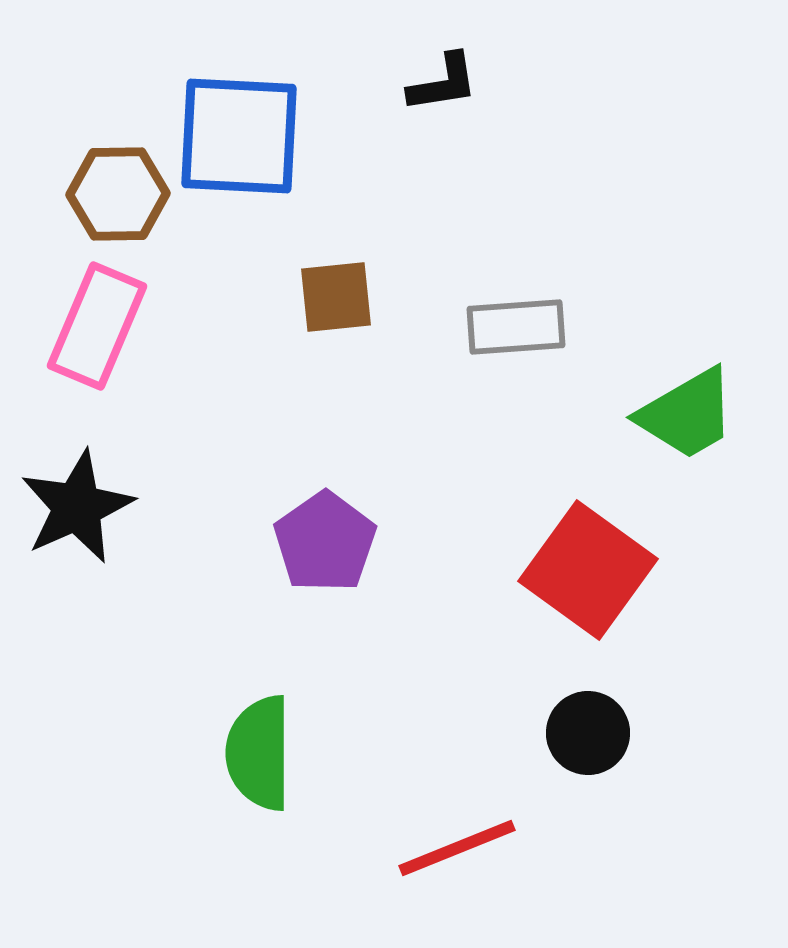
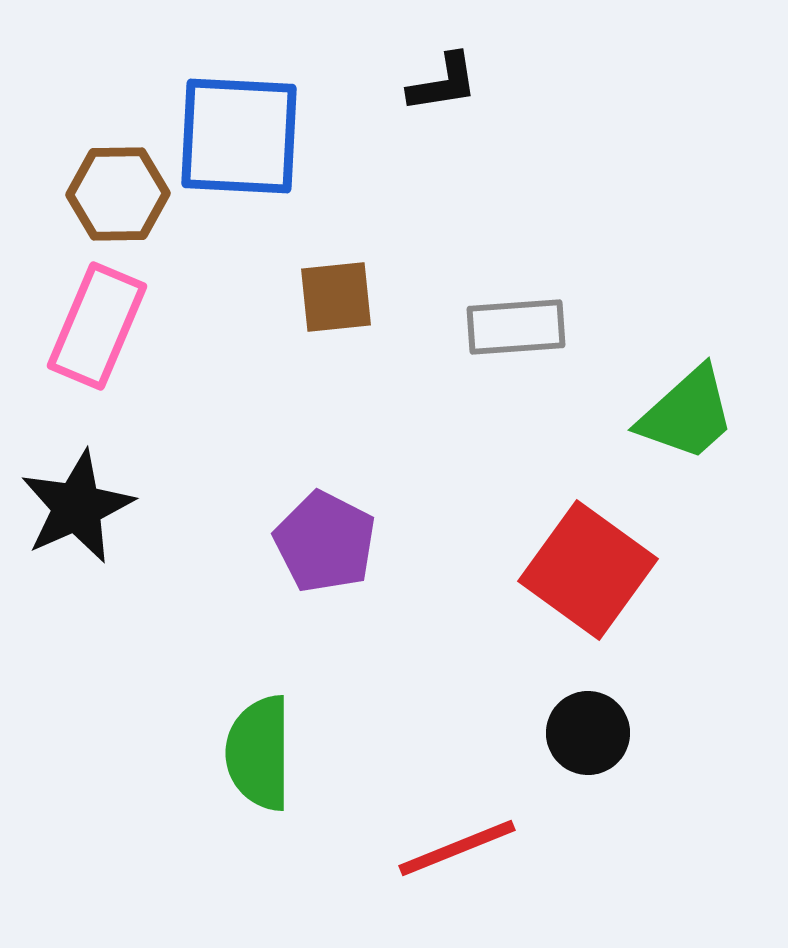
green trapezoid: rotated 12 degrees counterclockwise
purple pentagon: rotated 10 degrees counterclockwise
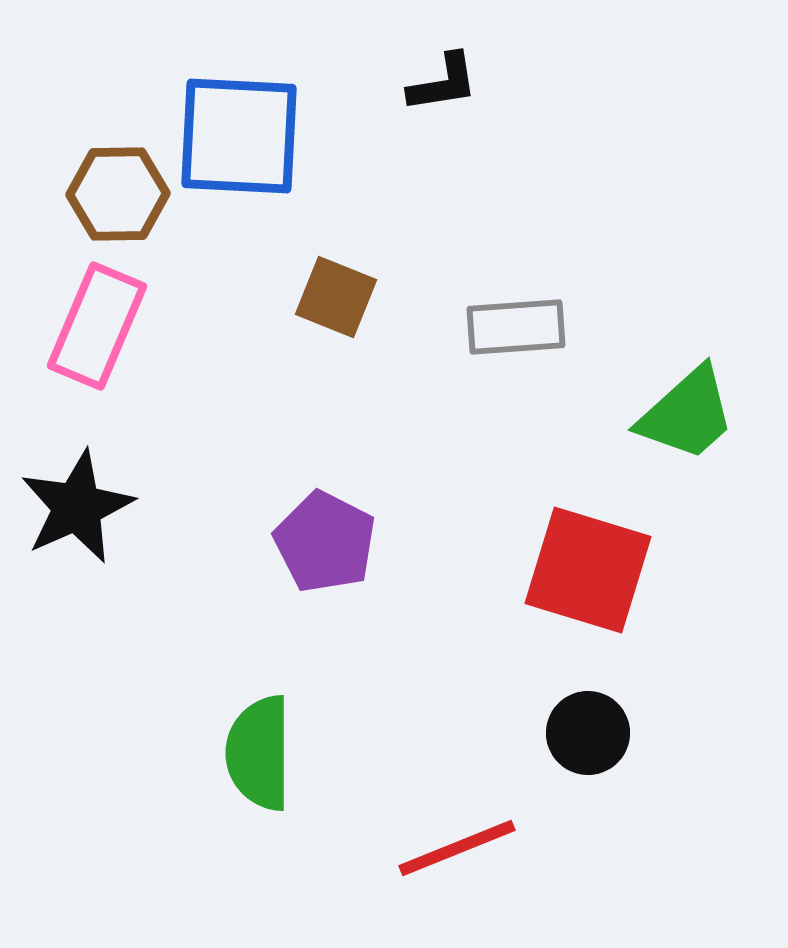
brown square: rotated 28 degrees clockwise
red square: rotated 19 degrees counterclockwise
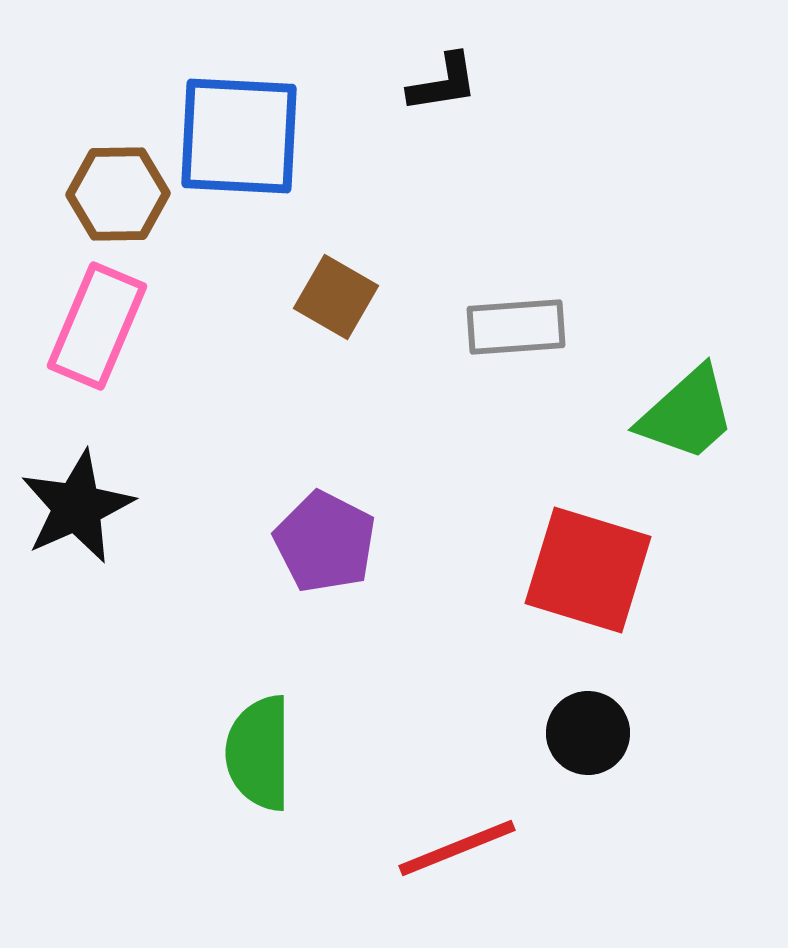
brown square: rotated 8 degrees clockwise
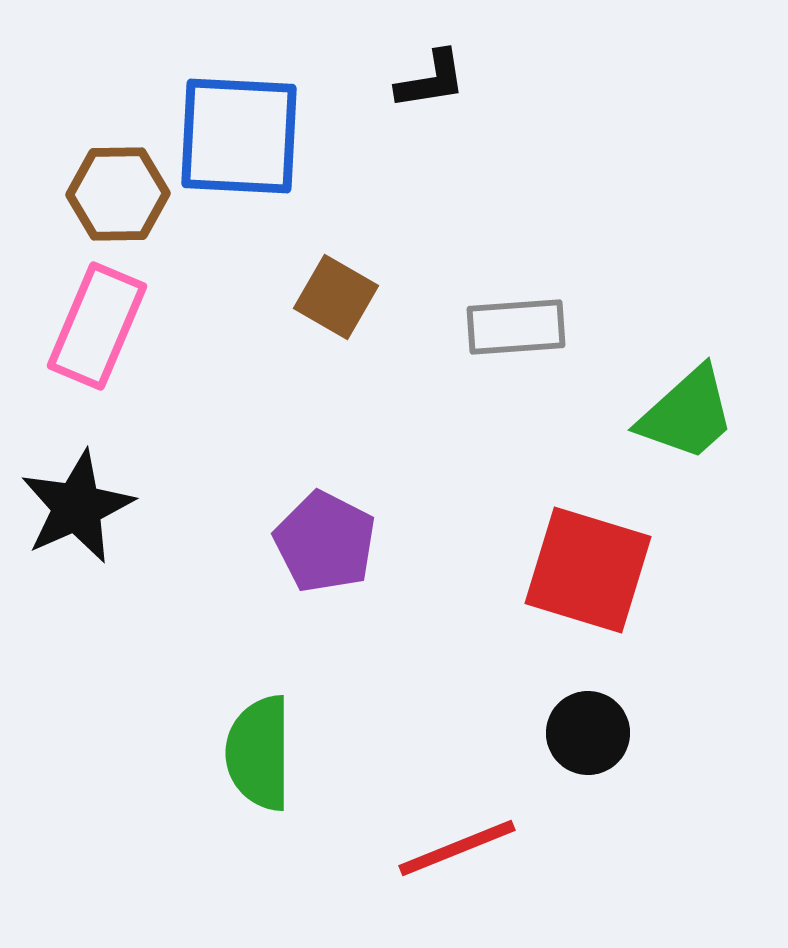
black L-shape: moved 12 px left, 3 px up
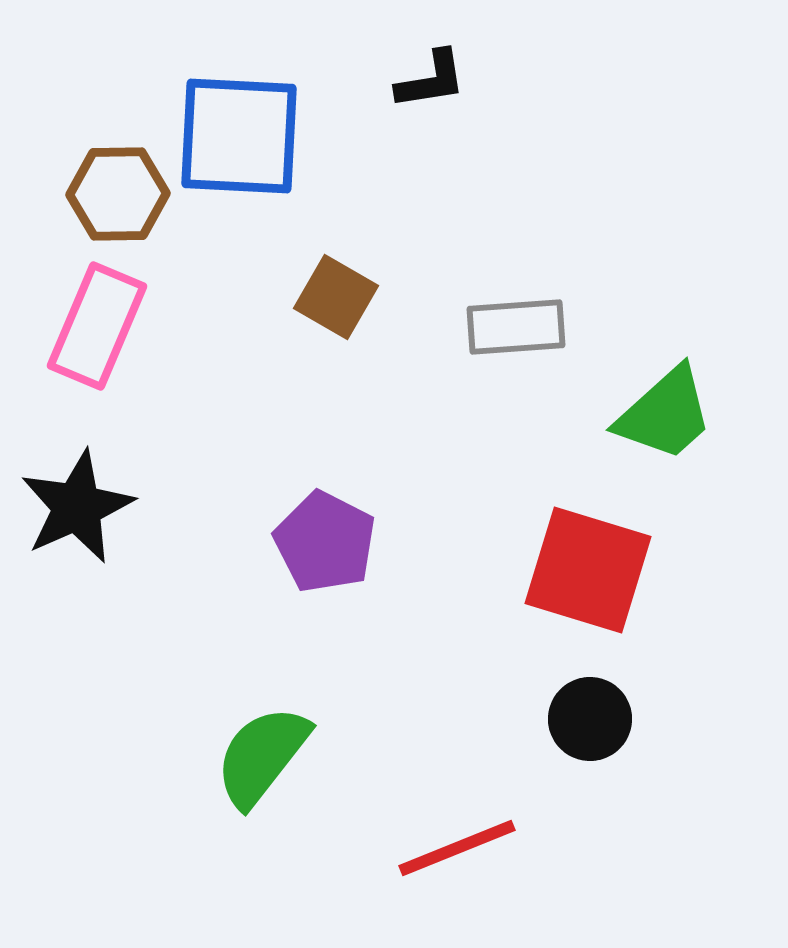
green trapezoid: moved 22 px left
black circle: moved 2 px right, 14 px up
green semicircle: moved 3 px right, 3 px down; rotated 38 degrees clockwise
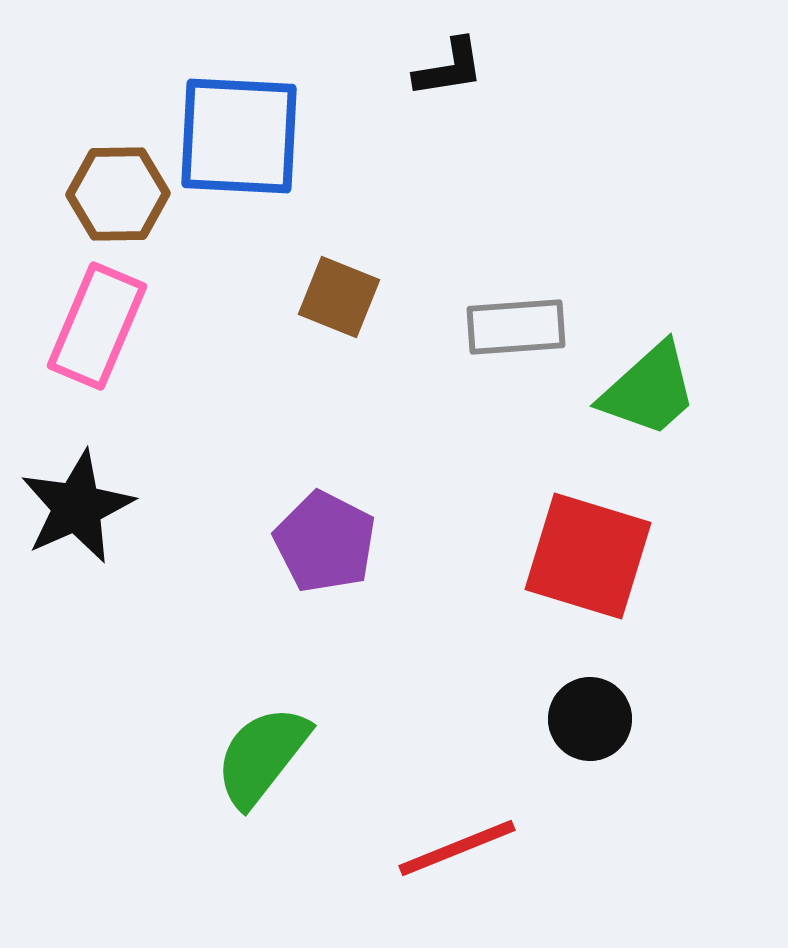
black L-shape: moved 18 px right, 12 px up
brown square: moved 3 px right; rotated 8 degrees counterclockwise
green trapezoid: moved 16 px left, 24 px up
red square: moved 14 px up
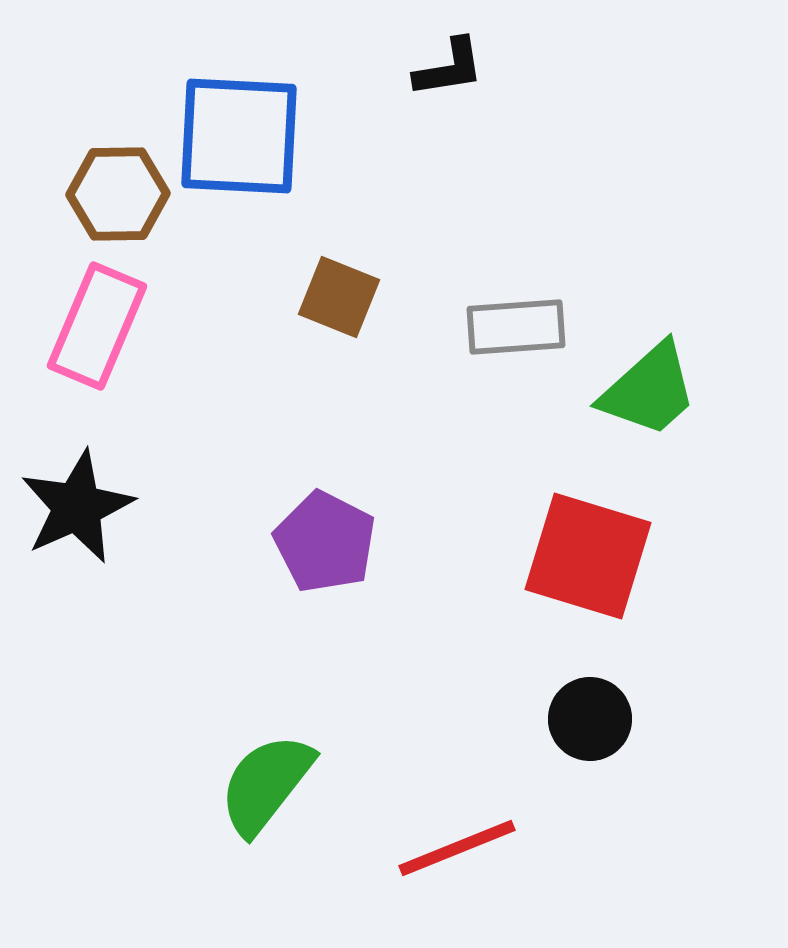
green semicircle: moved 4 px right, 28 px down
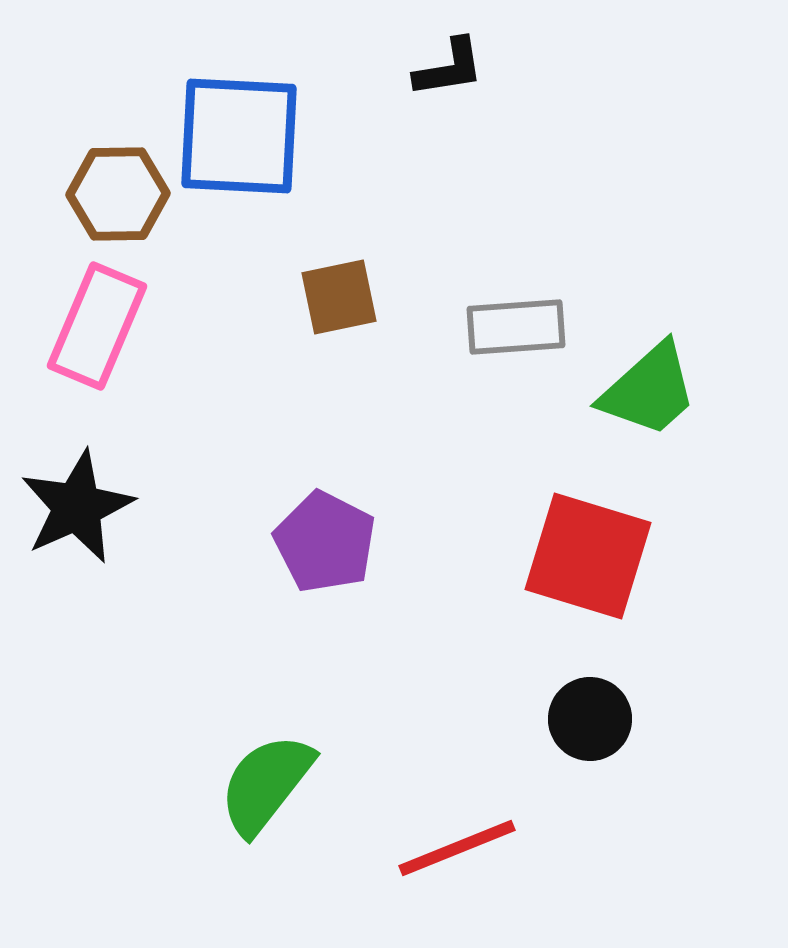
brown square: rotated 34 degrees counterclockwise
